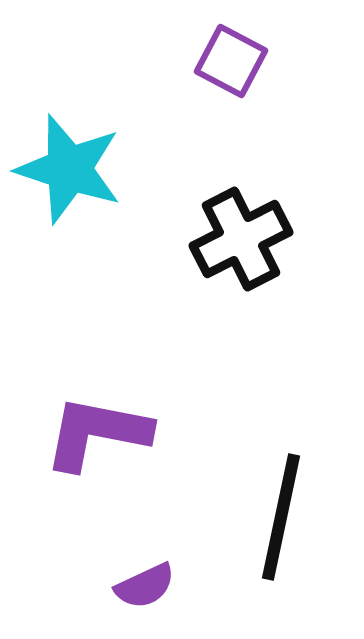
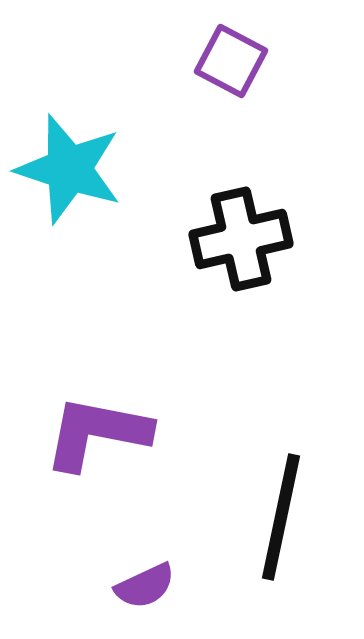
black cross: rotated 14 degrees clockwise
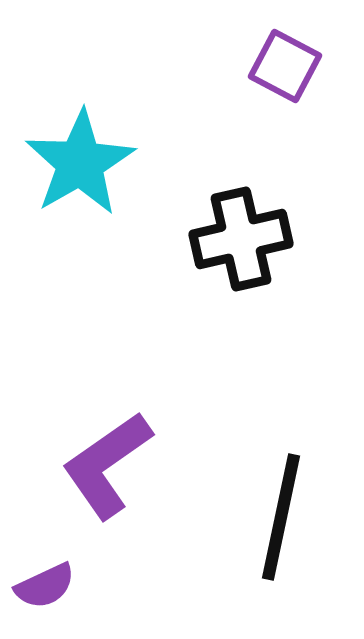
purple square: moved 54 px right, 5 px down
cyan star: moved 11 px right, 6 px up; rotated 24 degrees clockwise
purple L-shape: moved 10 px right, 32 px down; rotated 46 degrees counterclockwise
purple semicircle: moved 100 px left
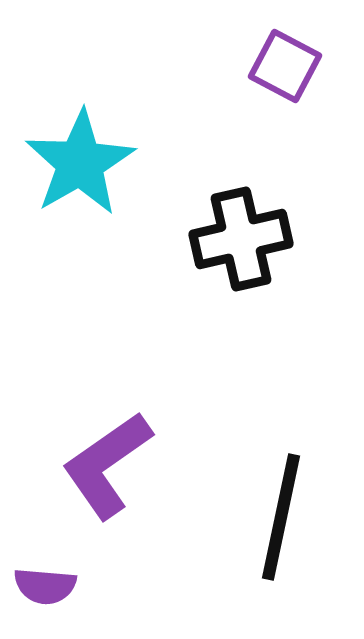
purple semicircle: rotated 30 degrees clockwise
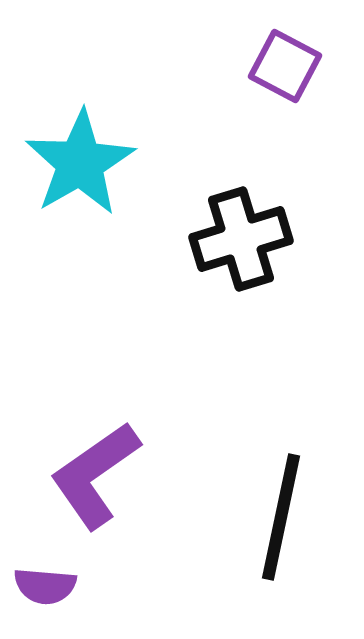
black cross: rotated 4 degrees counterclockwise
purple L-shape: moved 12 px left, 10 px down
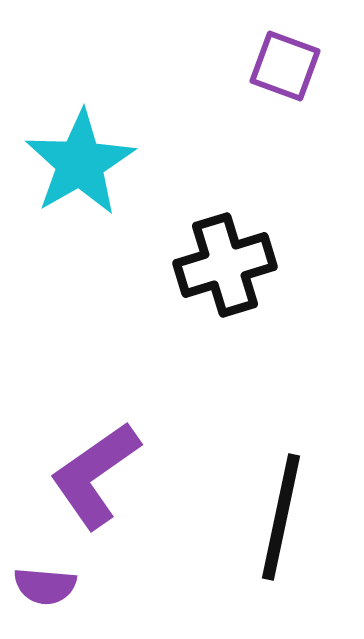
purple square: rotated 8 degrees counterclockwise
black cross: moved 16 px left, 26 px down
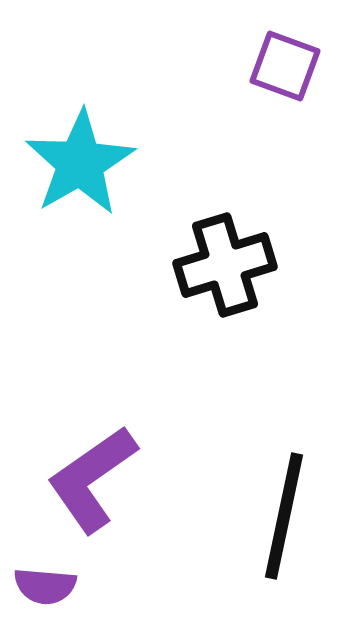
purple L-shape: moved 3 px left, 4 px down
black line: moved 3 px right, 1 px up
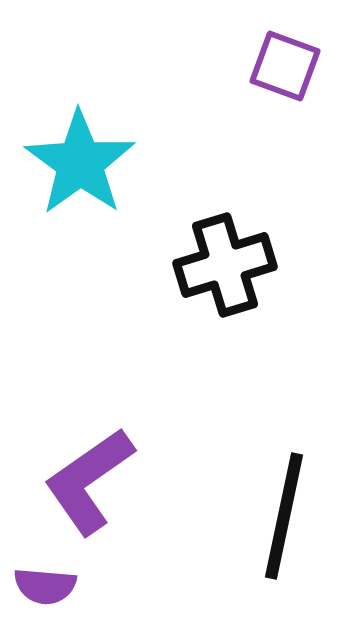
cyan star: rotated 6 degrees counterclockwise
purple L-shape: moved 3 px left, 2 px down
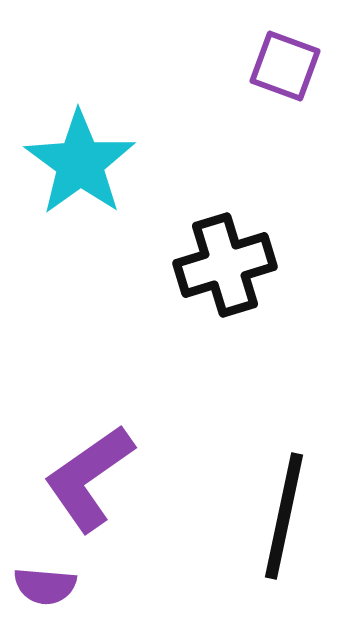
purple L-shape: moved 3 px up
